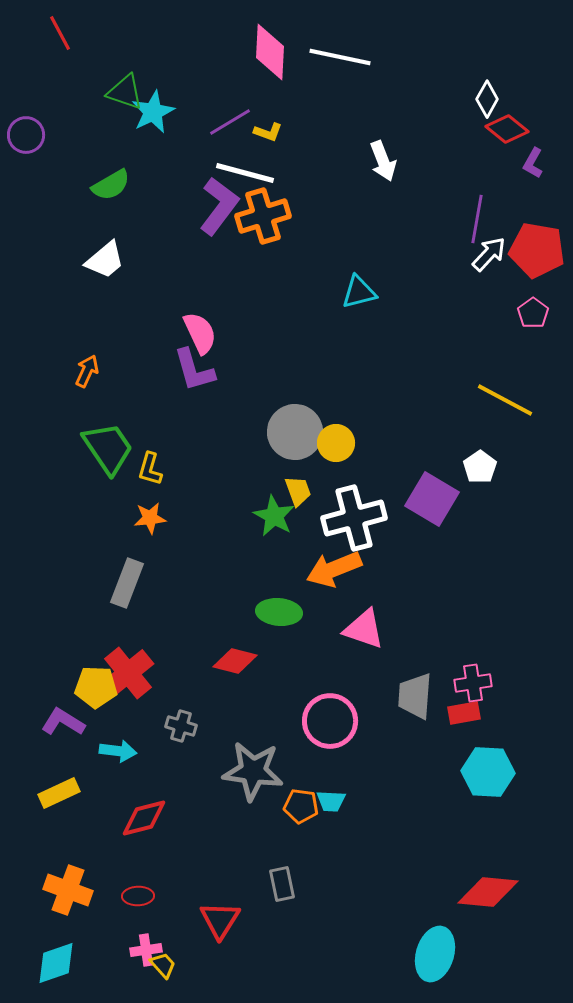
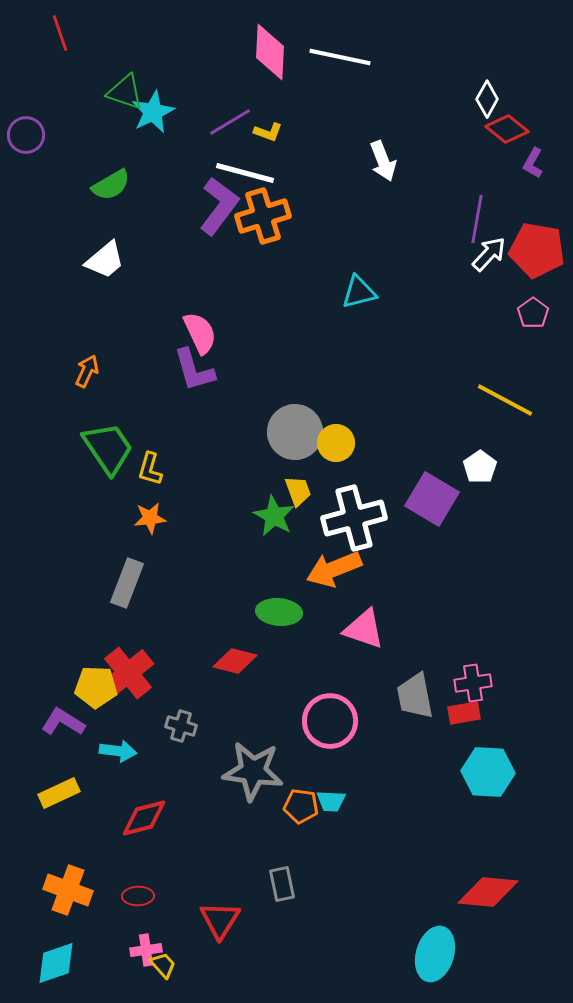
red line at (60, 33): rotated 9 degrees clockwise
gray trapezoid at (415, 696): rotated 15 degrees counterclockwise
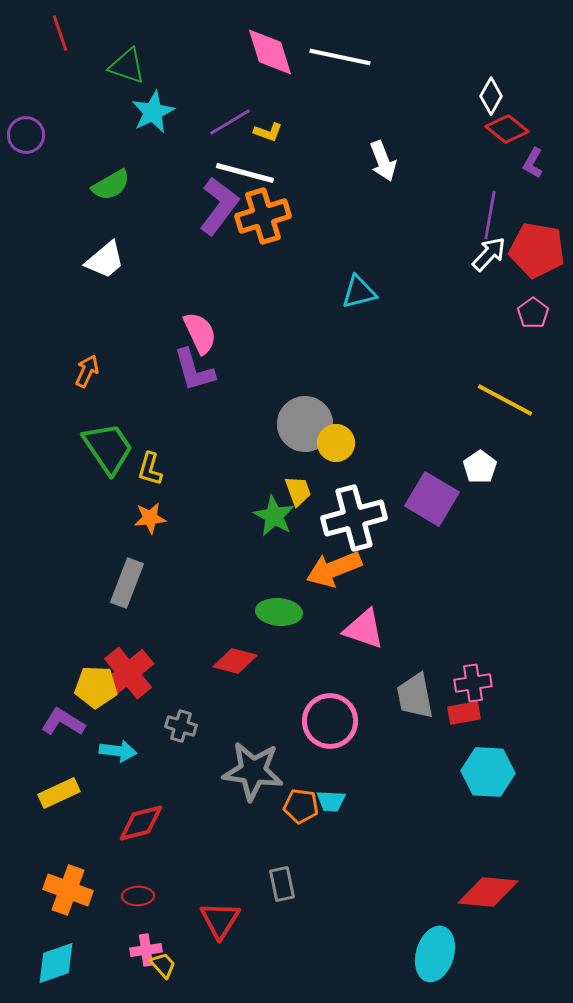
pink diamond at (270, 52): rotated 20 degrees counterclockwise
green triangle at (125, 92): moved 2 px right, 26 px up
white diamond at (487, 99): moved 4 px right, 3 px up
purple line at (477, 219): moved 13 px right, 4 px up
gray circle at (295, 432): moved 10 px right, 8 px up
red diamond at (144, 818): moved 3 px left, 5 px down
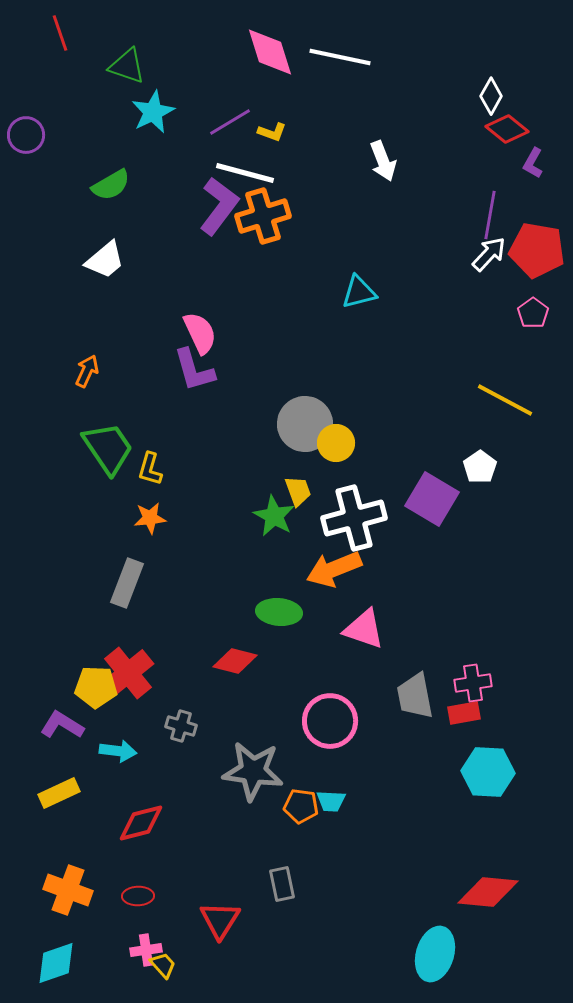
yellow L-shape at (268, 132): moved 4 px right
purple L-shape at (63, 722): moved 1 px left, 3 px down
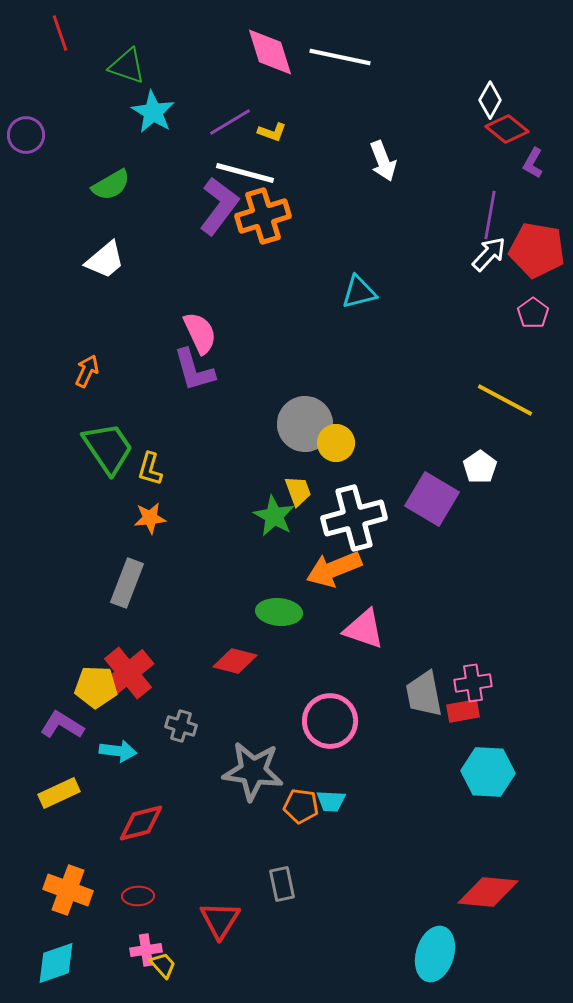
white diamond at (491, 96): moved 1 px left, 4 px down
cyan star at (153, 112): rotated 15 degrees counterclockwise
gray trapezoid at (415, 696): moved 9 px right, 2 px up
red rectangle at (464, 713): moved 1 px left, 2 px up
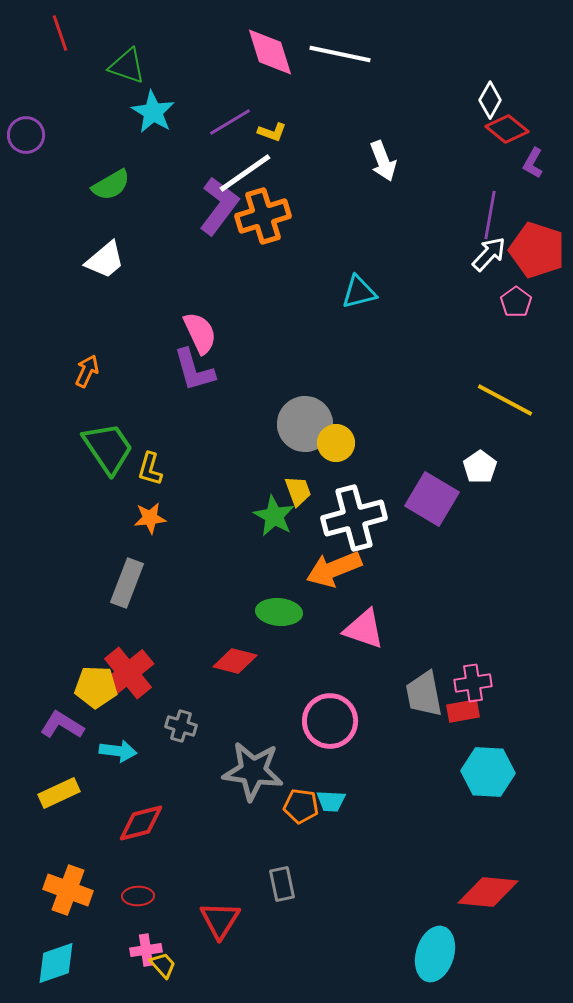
white line at (340, 57): moved 3 px up
white line at (245, 173): rotated 50 degrees counterclockwise
red pentagon at (537, 250): rotated 8 degrees clockwise
pink pentagon at (533, 313): moved 17 px left, 11 px up
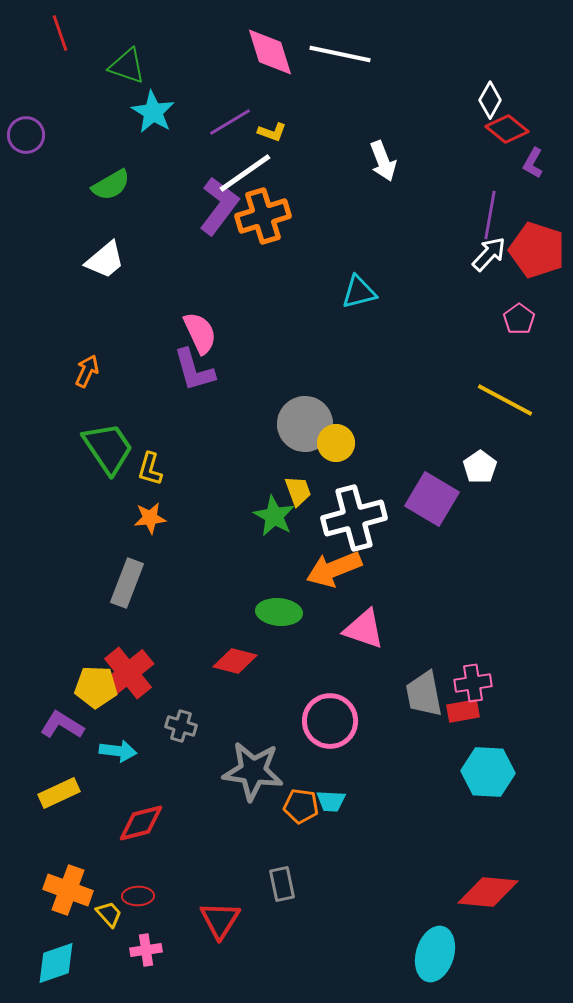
pink pentagon at (516, 302): moved 3 px right, 17 px down
yellow trapezoid at (163, 965): moved 54 px left, 51 px up
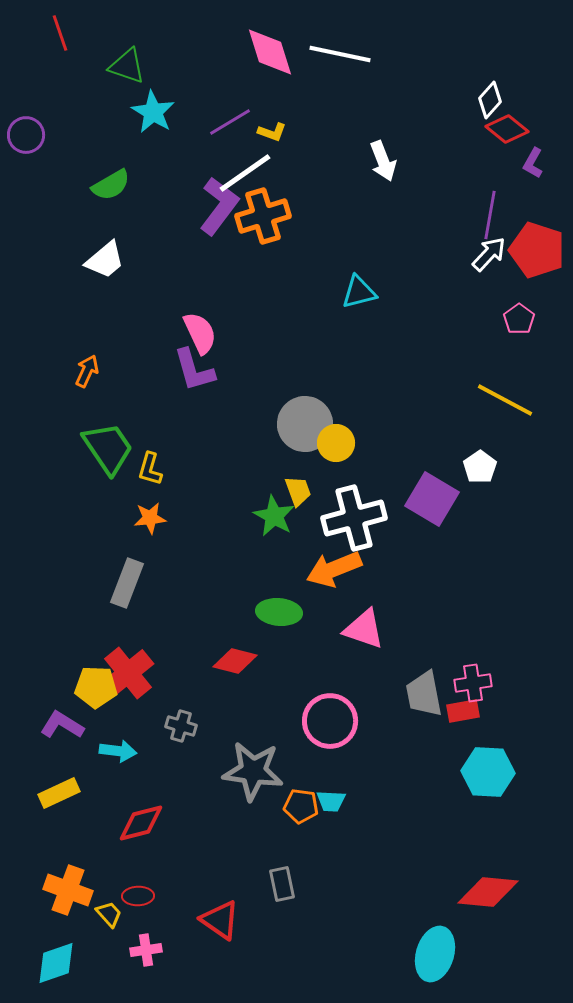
white diamond at (490, 100): rotated 12 degrees clockwise
red triangle at (220, 920): rotated 27 degrees counterclockwise
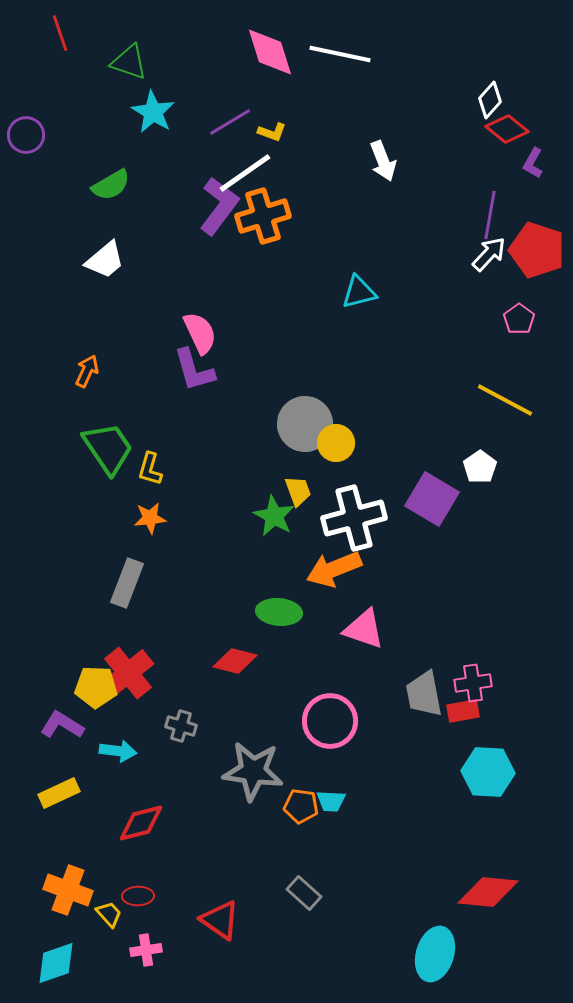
green triangle at (127, 66): moved 2 px right, 4 px up
gray rectangle at (282, 884): moved 22 px right, 9 px down; rotated 36 degrees counterclockwise
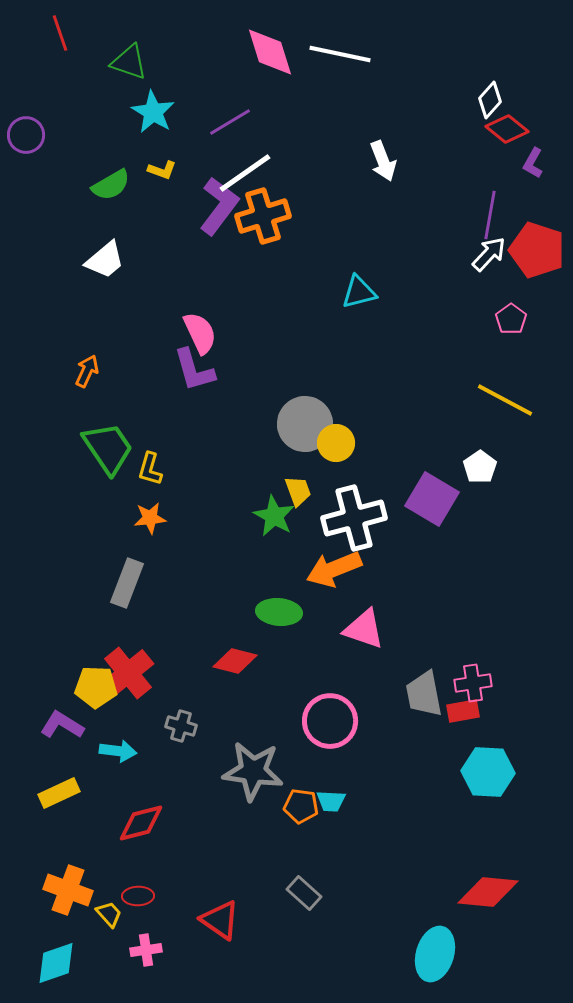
yellow L-shape at (272, 132): moved 110 px left, 38 px down
pink pentagon at (519, 319): moved 8 px left
